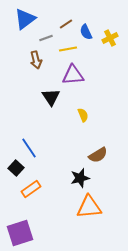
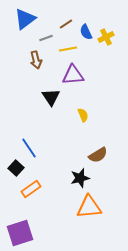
yellow cross: moved 4 px left, 1 px up
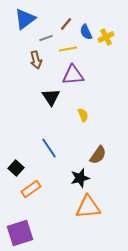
brown line: rotated 16 degrees counterclockwise
blue line: moved 20 px right
brown semicircle: rotated 24 degrees counterclockwise
orange triangle: moved 1 px left
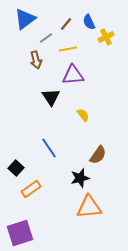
blue semicircle: moved 3 px right, 10 px up
gray line: rotated 16 degrees counterclockwise
yellow semicircle: rotated 16 degrees counterclockwise
orange triangle: moved 1 px right
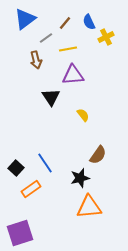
brown line: moved 1 px left, 1 px up
blue line: moved 4 px left, 15 px down
